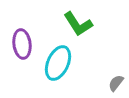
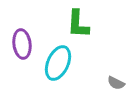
green L-shape: rotated 36 degrees clockwise
gray semicircle: rotated 102 degrees counterclockwise
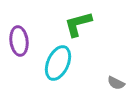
green L-shape: rotated 72 degrees clockwise
purple ellipse: moved 3 px left, 3 px up
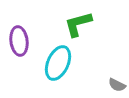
gray semicircle: moved 1 px right, 2 px down
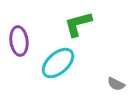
cyan ellipse: rotated 24 degrees clockwise
gray semicircle: moved 1 px left, 1 px up
